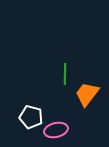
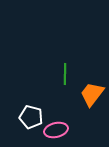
orange trapezoid: moved 5 px right
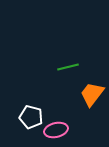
green line: moved 3 px right, 7 px up; rotated 75 degrees clockwise
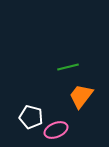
orange trapezoid: moved 11 px left, 2 px down
pink ellipse: rotated 10 degrees counterclockwise
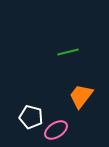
green line: moved 15 px up
pink ellipse: rotated 10 degrees counterclockwise
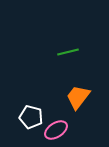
orange trapezoid: moved 3 px left, 1 px down
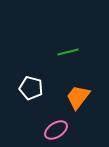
white pentagon: moved 29 px up
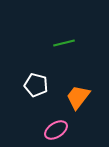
green line: moved 4 px left, 9 px up
white pentagon: moved 5 px right, 3 px up
